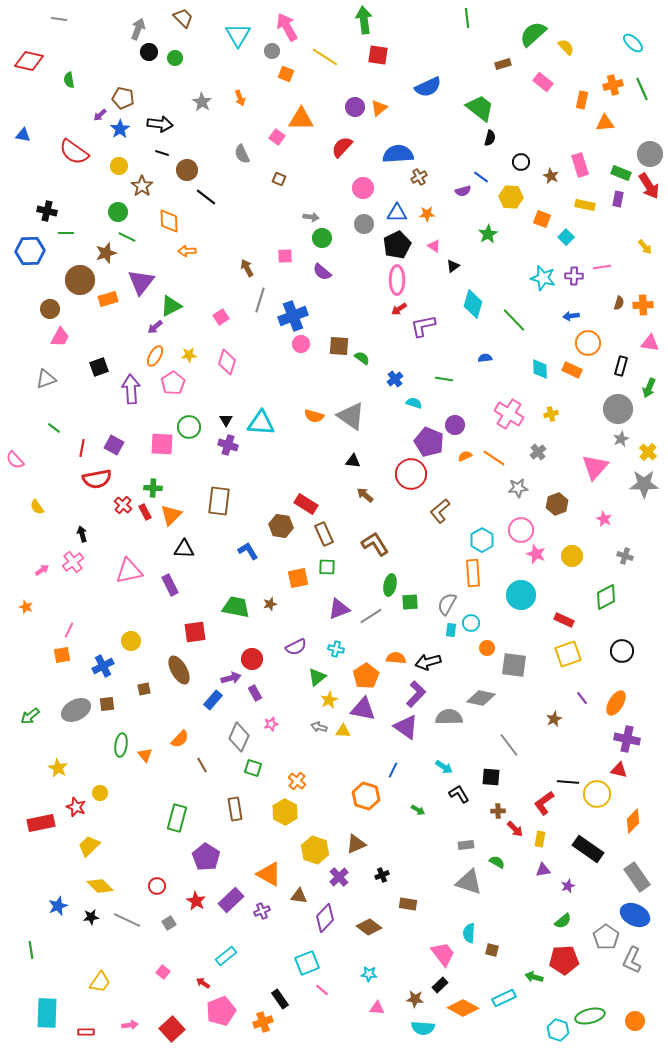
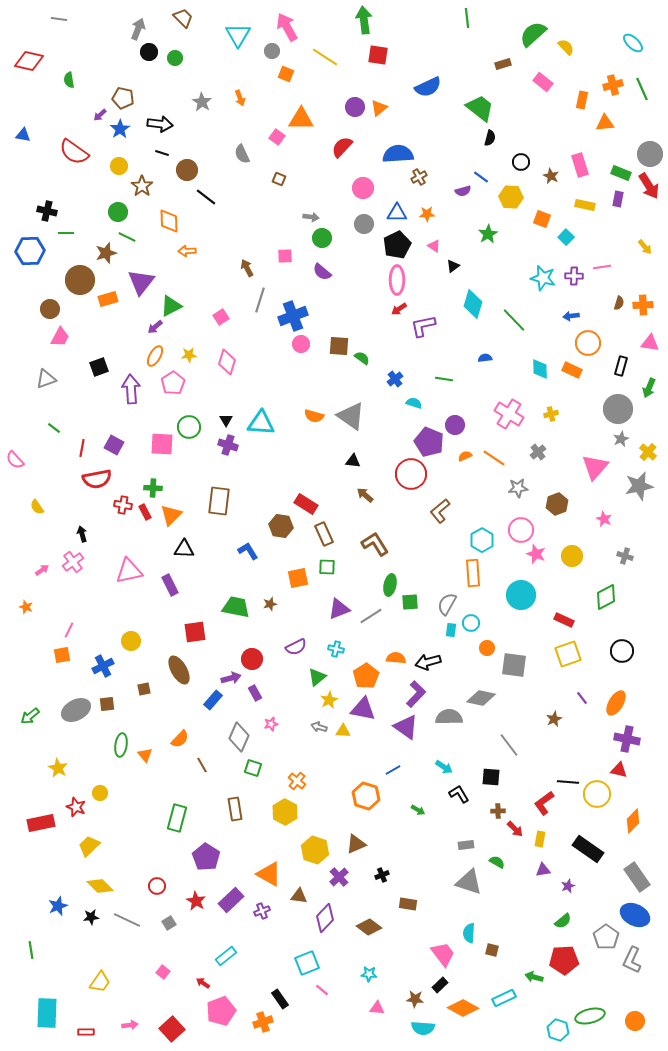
gray star at (644, 484): moved 5 px left, 2 px down; rotated 12 degrees counterclockwise
red cross at (123, 505): rotated 30 degrees counterclockwise
blue line at (393, 770): rotated 35 degrees clockwise
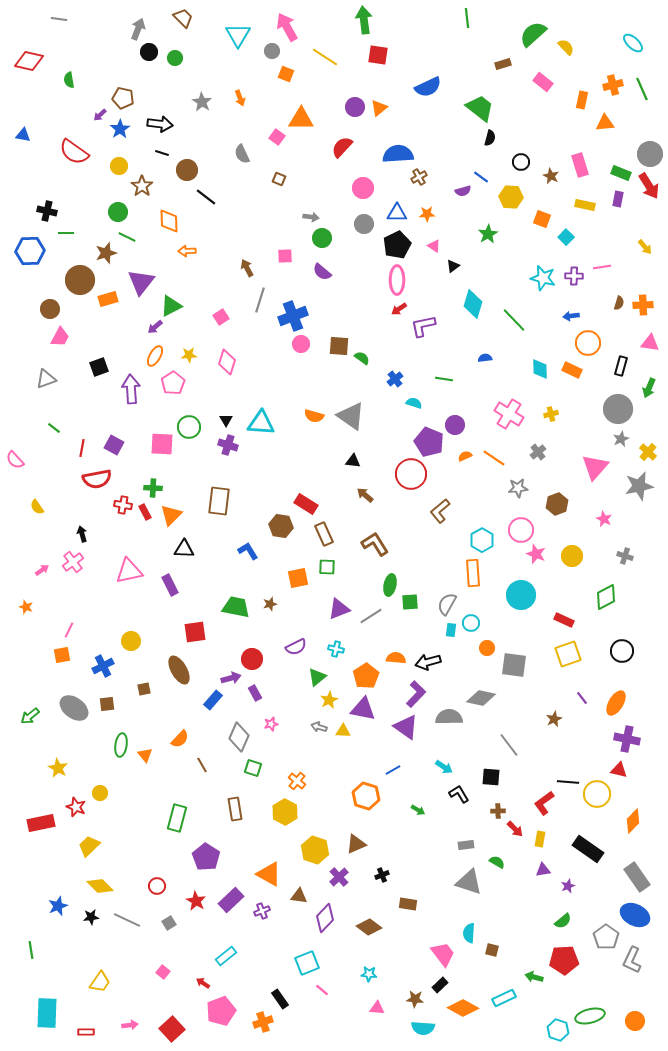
gray ellipse at (76, 710): moved 2 px left, 2 px up; rotated 64 degrees clockwise
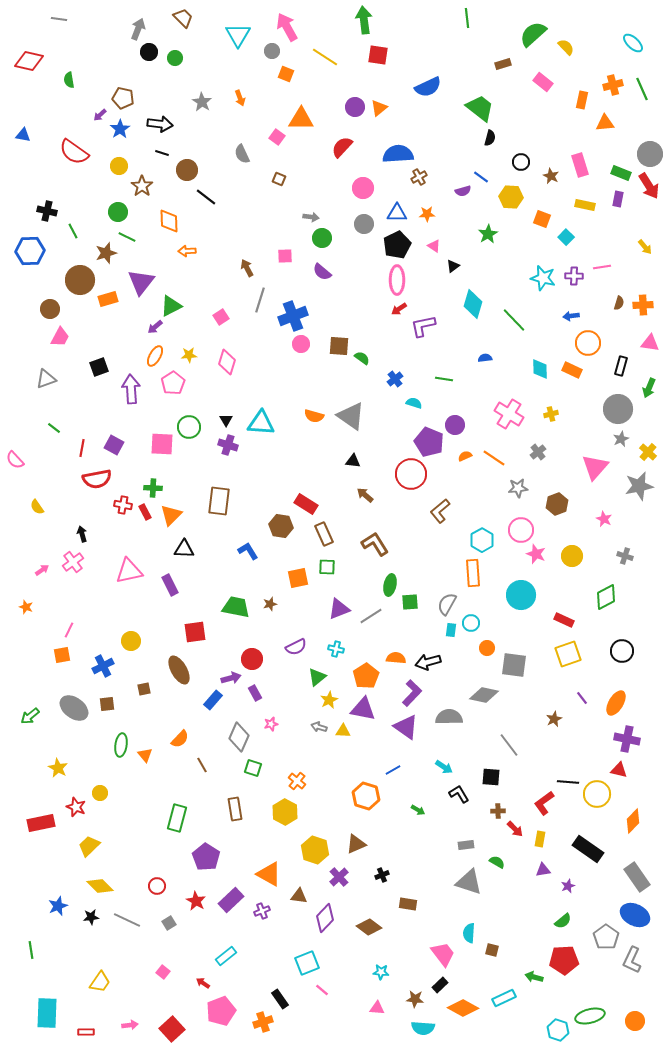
green line at (66, 233): moved 7 px right, 2 px up; rotated 63 degrees clockwise
purple L-shape at (416, 694): moved 4 px left, 1 px up
gray diamond at (481, 698): moved 3 px right, 3 px up
cyan star at (369, 974): moved 12 px right, 2 px up
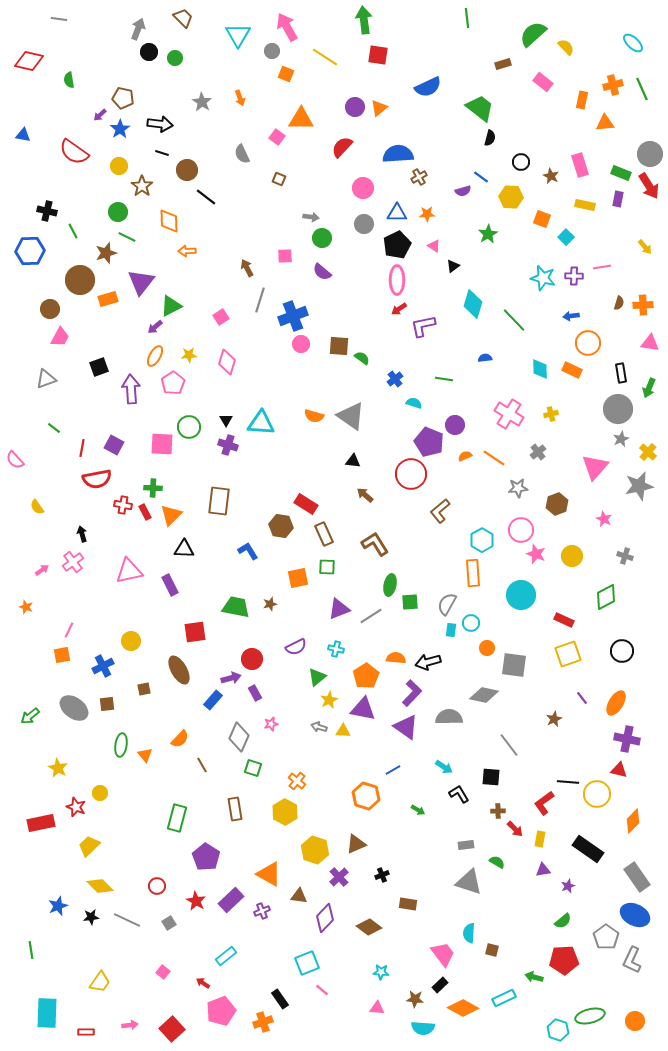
black rectangle at (621, 366): moved 7 px down; rotated 24 degrees counterclockwise
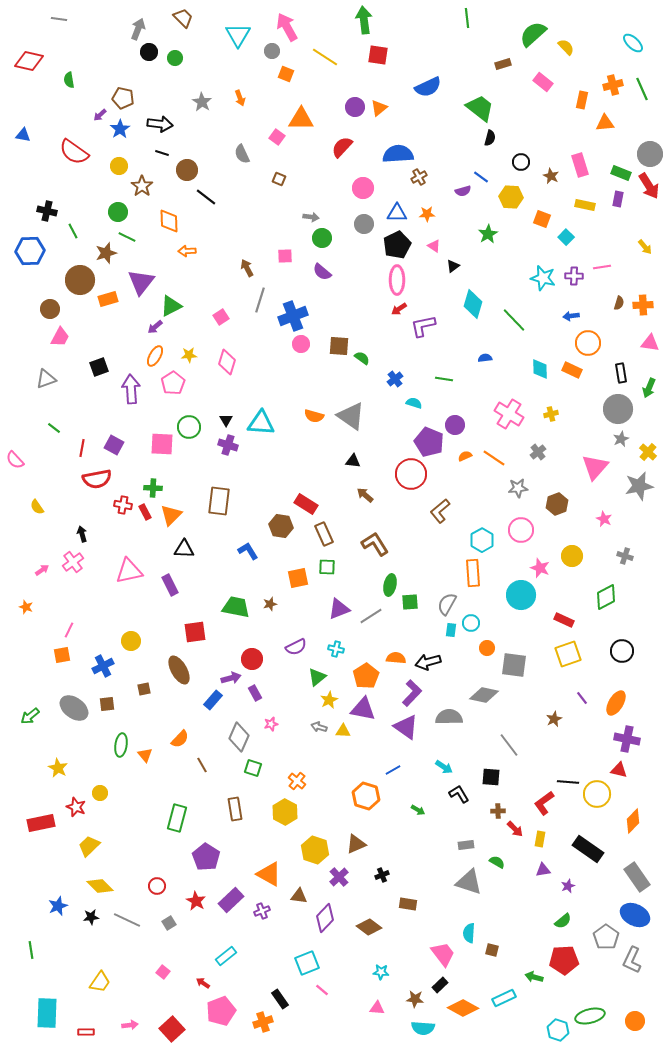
pink star at (536, 554): moved 4 px right, 14 px down
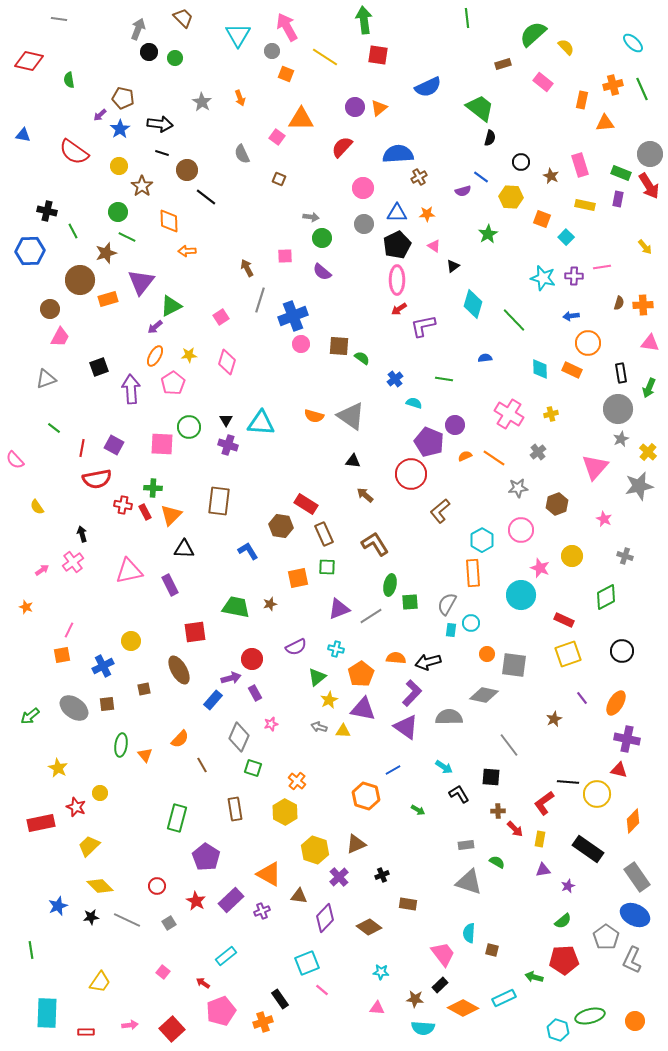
orange circle at (487, 648): moved 6 px down
orange pentagon at (366, 676): moved 5 px left, 2 px up
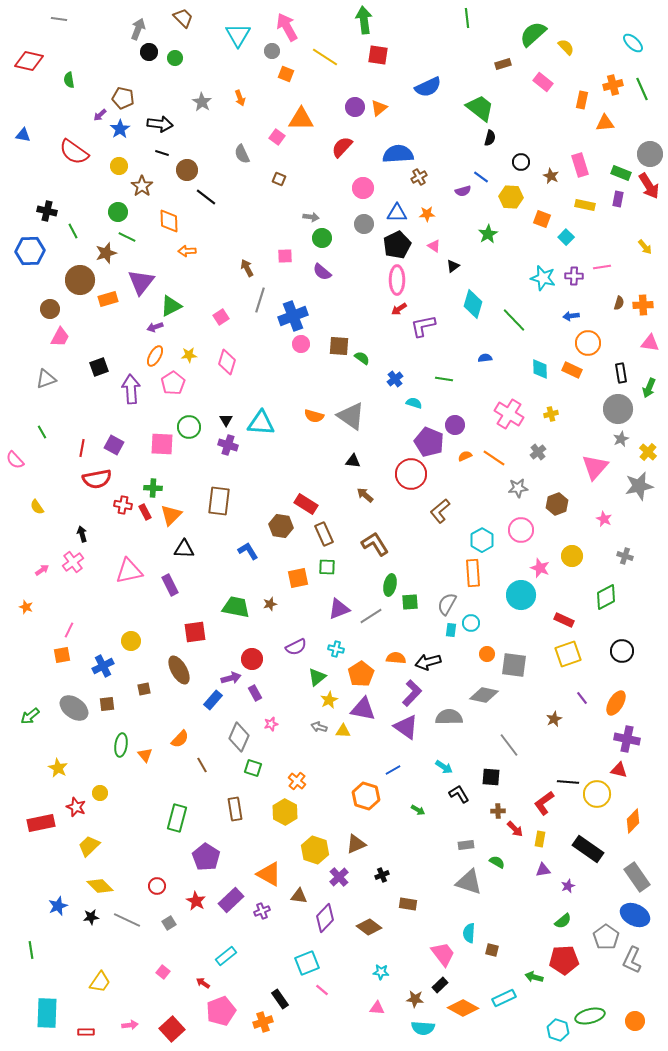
purple arrow at (155, 327): rotated 21 degrees clockwise
green line at (54, 428): moved 12 px left, 4 px down; rotated 24 degrees clockwise
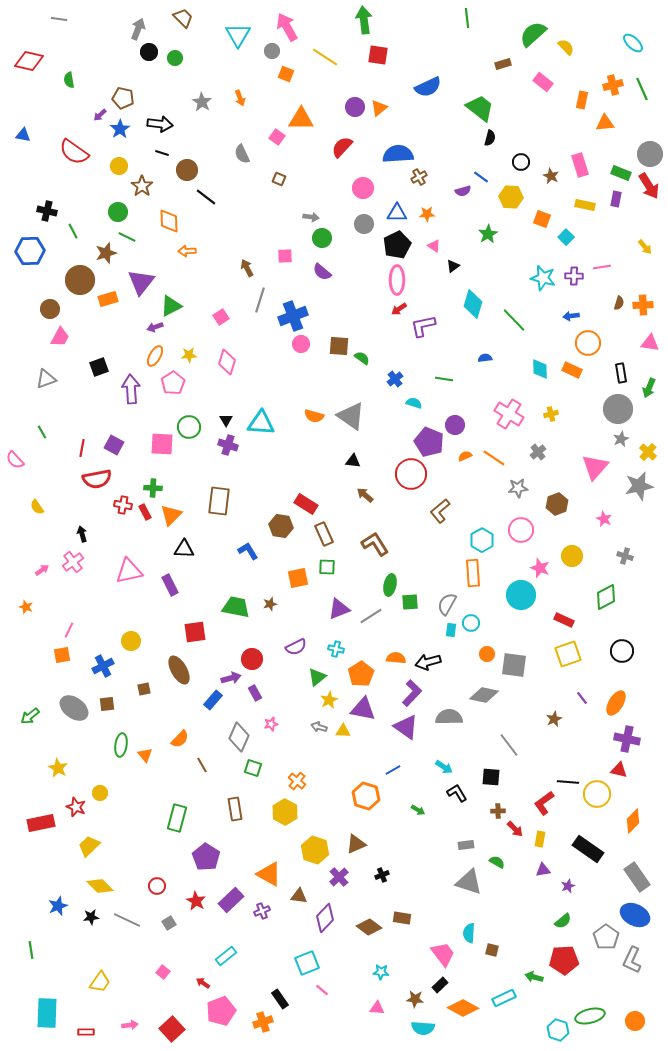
purple rectangle at (618, 199): moved 2 px left
black L-shape at (459, 794): moved 2 px left, 1 px up
brown rectangle at (408, 904): moved 6 px left, 14 px down
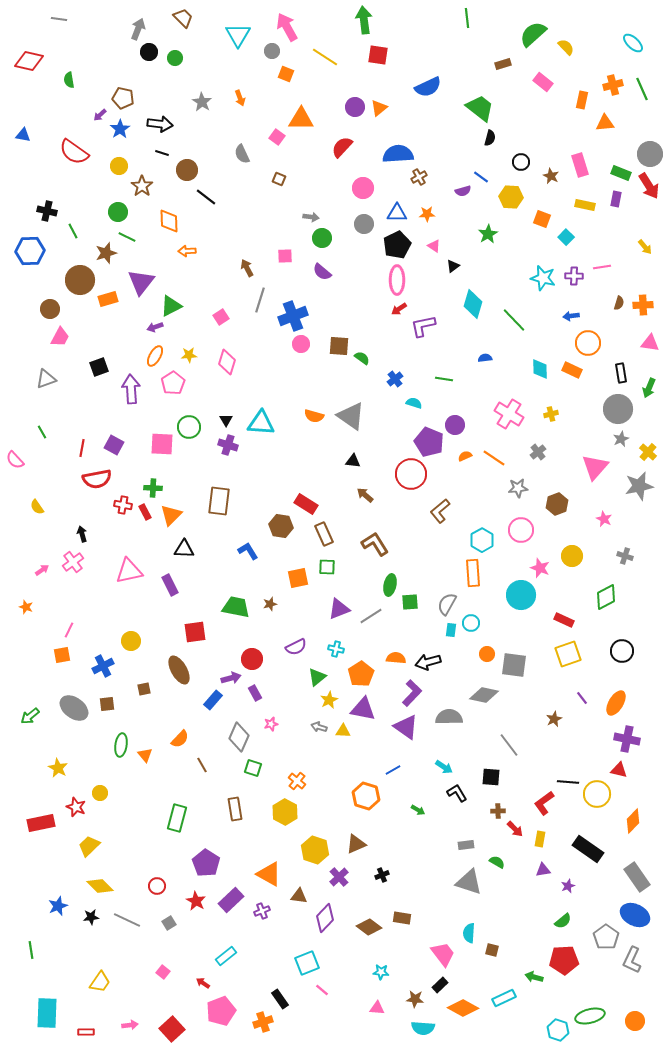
purple pentagon at (206, 857): moved 6 px down
